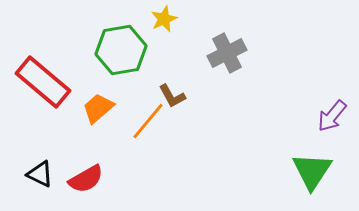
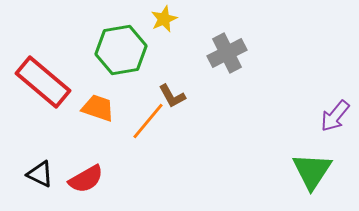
orange trapezoid: rotated 60 degrees clockwise
purple arrow: moved 3 px right
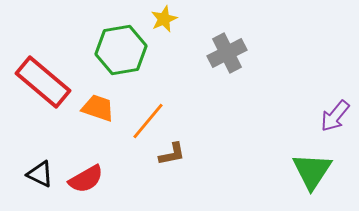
brown L-shape: moved 58 px down; rotated 72 degrees counterclockwise
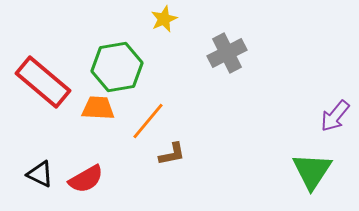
green hexagon: moved 4 px left, 17 px down
orange trapezoid: rotated 16 degrees counterclockwise
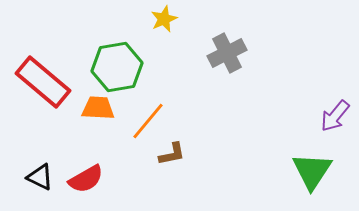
black triangle: moved 3 px down
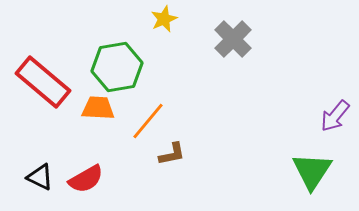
gray cross: moved 6 px right, 14 px up; rotated 18 degrees counterclockwise
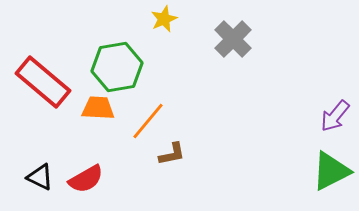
green triangle: moved 19 px right; rotated 30 degrees clockwise
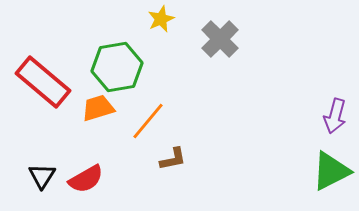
yellow star: moved 3 px left
gray cross: moved 13 px left
orange trapezoid: rotated 20 degrees counterclockwise
purple arrow: rotated 24 degrees counterclockwise
brown L-shape: moved 1 px right, 5 px down
black triangle: moved 2 px right, 1 px up; rotated 36 degrees clockwise
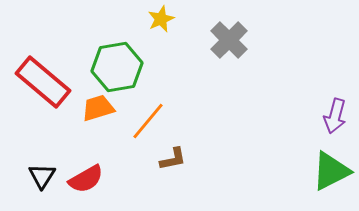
gray cross: moved 9 px right, 1 px down
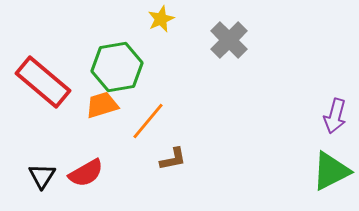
orange trapezoid: moved 4 px right, 3 px up
red semicircle: moved 6 px up
